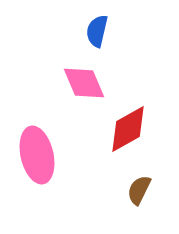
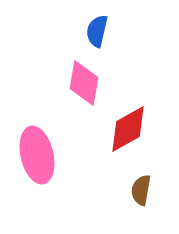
pink diamond: rotated 33 degrees clockwise
brown semicircle: moved 2 px right; rotated 16 degrees counterclockwise
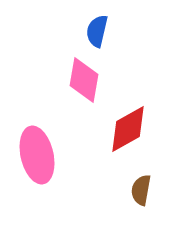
pink diamond: moved 3 px up
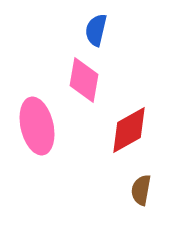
blue semicircle: moved 1 px left, 1 px up
red diamond: moved 1 px right, 1 px down
pink ellipse: moved 29 px up
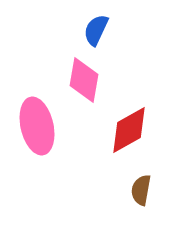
blue semicircle: rotated 12 degrees clockwise
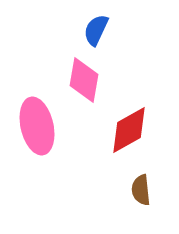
brown semicircle: rotated 16 degrees counterclockwise
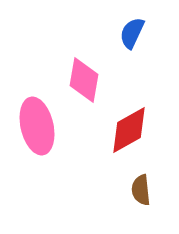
blue semicircle: moved 36 px right, 3 px down
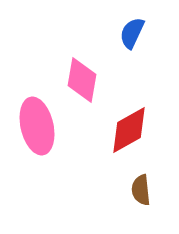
pink diamond: moved 2 px left
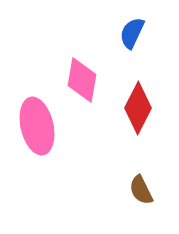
red diamond: moved 9 px right, 22 px up; rotated 33 degrees counterclockwise
brown semicircle: rotated 20 degrees counterclockwise
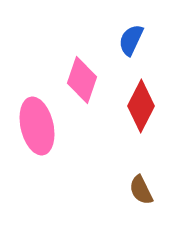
blue semicircle: moved 1 px left, 7 px down
pink diamond: rotated 9 degrees clockwise
red diamond: moved 3 px right, 2 px up
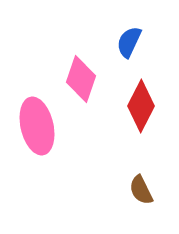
blue semicircle: moved 2 px left, 2 px down
pink diamond: moved 1 px left, 1 px up
